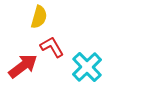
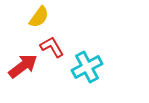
yellow semicircle: rotated 20 degrees clockwise
cyan cross: rotated 16 degrees clockwise
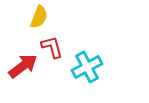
yellow semicircle: rotated 15 degrees counterclockwise
red L-shape: rotated 15 degrees clockwise
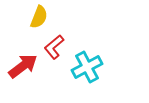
red L-shape: moved 2 px right; rotated 115 degrees counterclockwise
